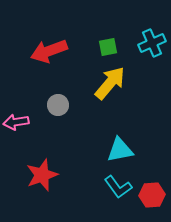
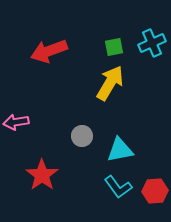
green square: moved 6 px right
yellow arrow: rotated 9 degrees counterclockwise
gray circle: moved 24 px right, 31 px down
red star: rotated 16 degrees counterclockwise
red hexagon: moved 3 px right, 4 px up
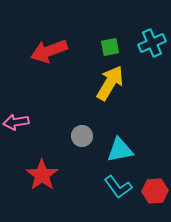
green square: moved 4 px left
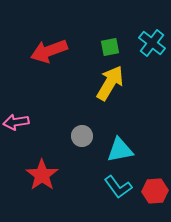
cyan cross: rotated 28 degrees counterclockwise
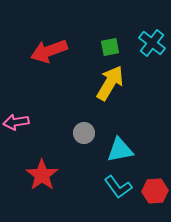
gray circle: moved 2 px right, 3 px up
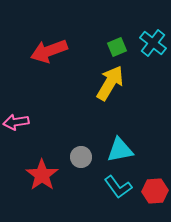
cyan cross: moved 1 px right
green square: moved 7 px right; rotated 12 degrees counterclockwise
gray circle: moved 3 px left, 24 px down
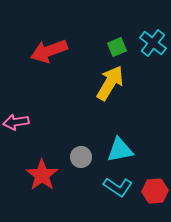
cyan L-shape: rotated 20 degrees counterclockwise
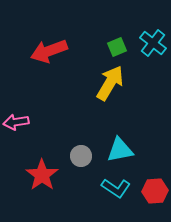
gray circle: moved 1 px up
cyan L-shape: moved 2 px left, 1 px down
